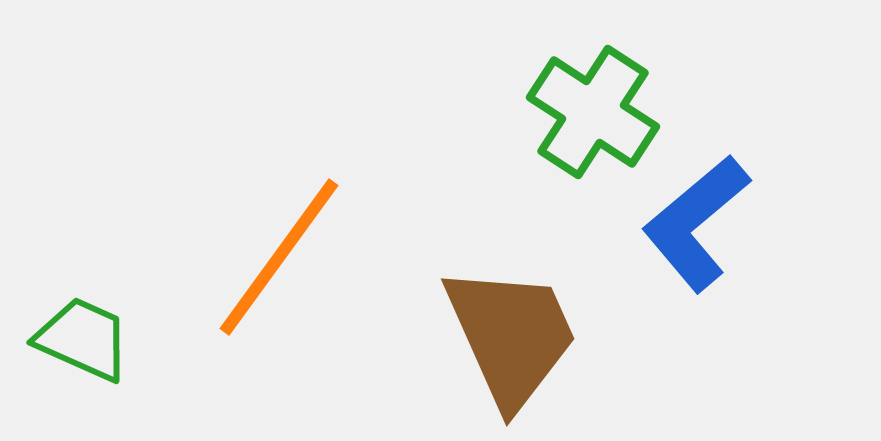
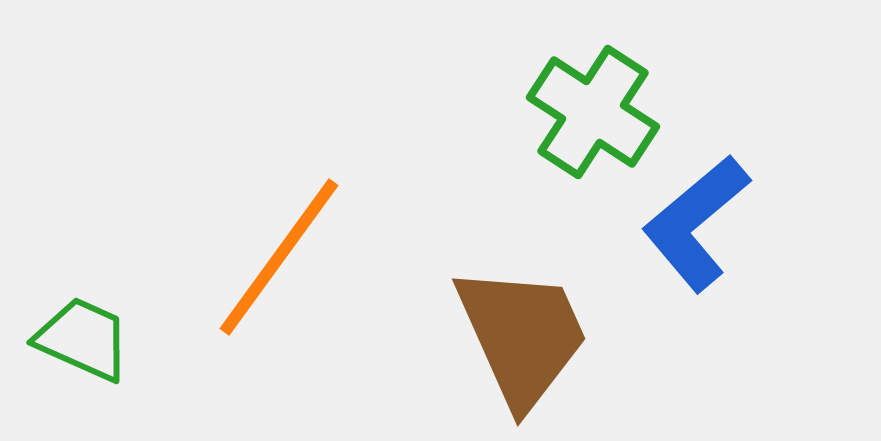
brown trapezoid: moved 11 px right
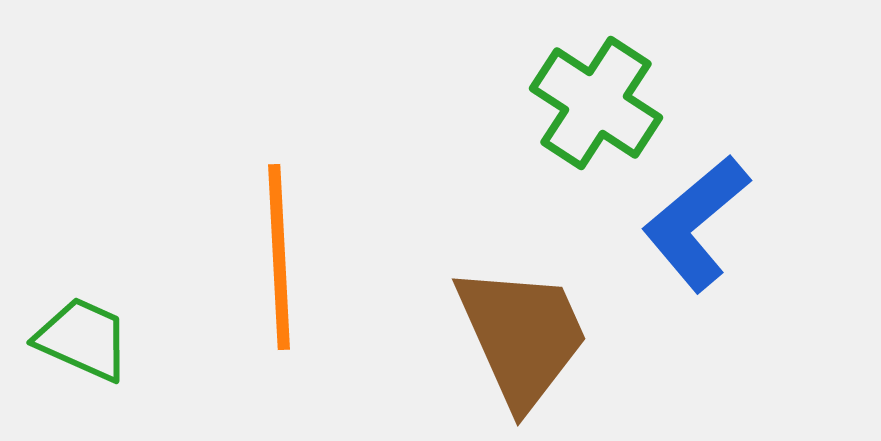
green cross: moved 3 px right, 9 px up
orange line: rotated 39 degrees counterclockwise
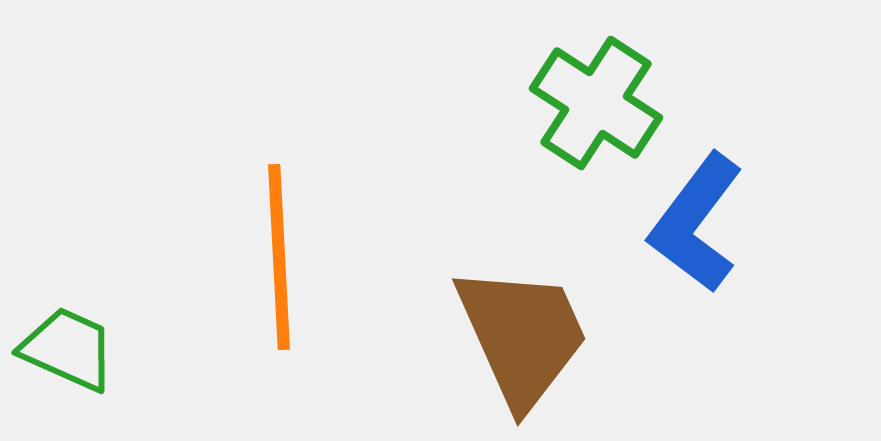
blue L-shape: rotated 13 degrees counterclockwise
green trapezoid: moved 15 px left, 10 px down
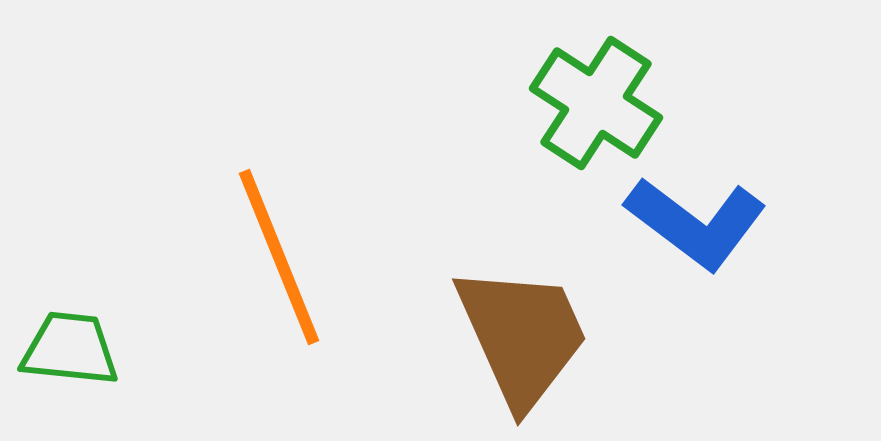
blue L-shape: rotated 90 degrees counterclockwise
orange line: rotated 19 degrees counterclockwise
green trapezoid: moved 2 px right; rotated 18 degrees counterclockwise
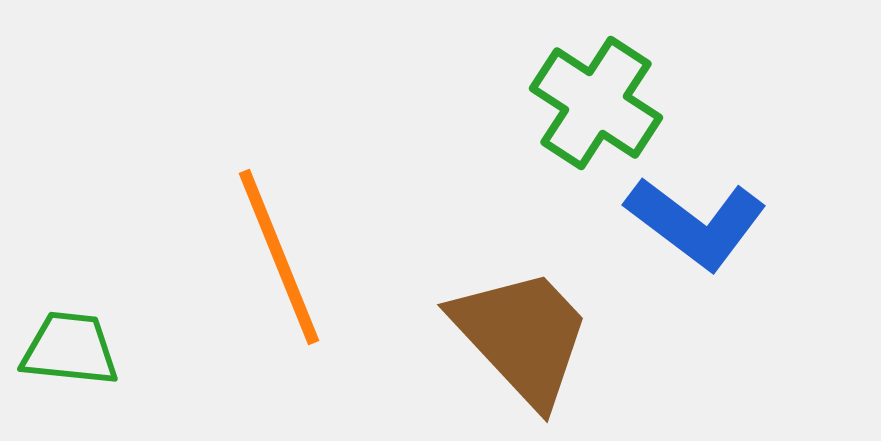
brown trapezoid: rotated 19 degrees counterclockwise
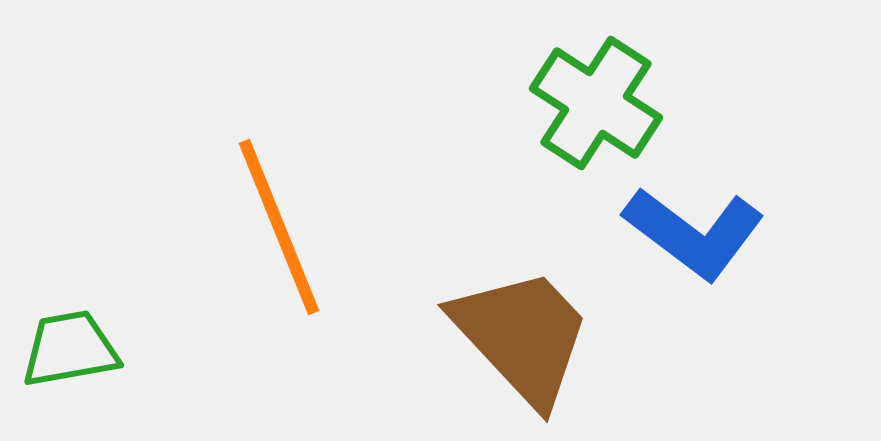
blue L-shape: moved 2 px left, 10 px down
orange line: moved 30 px up
green trapezoid: rotated 16 degrees counterclockwise
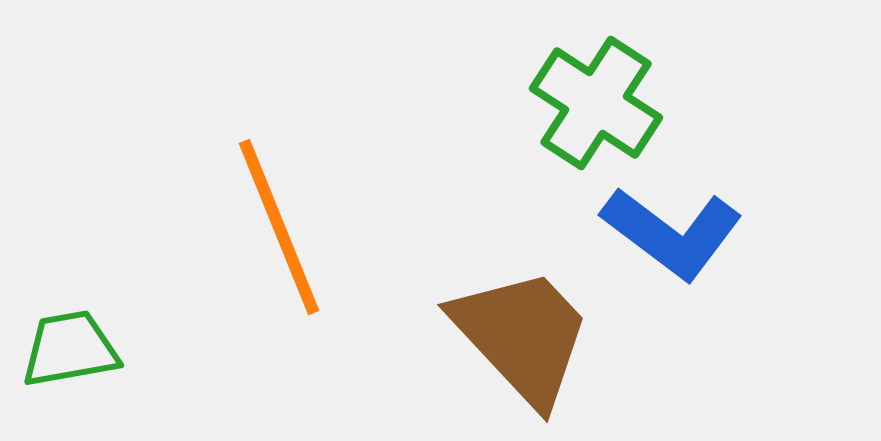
blue L-shape: moved 22 px left
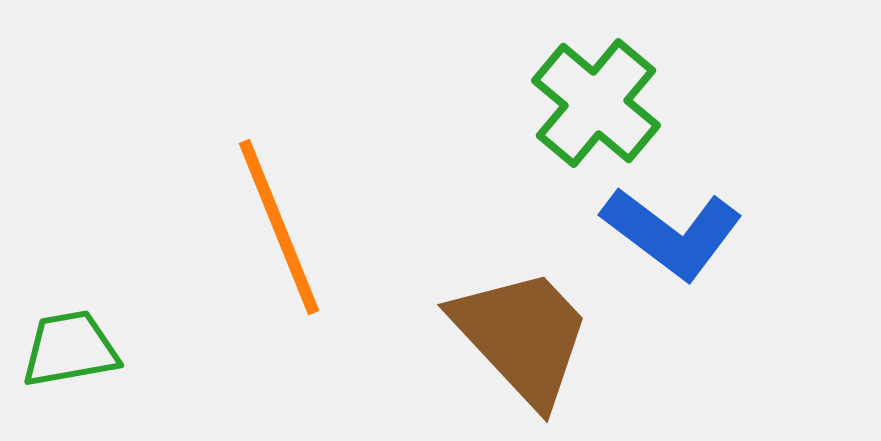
green cross: rotated 7 degrees clockwise
